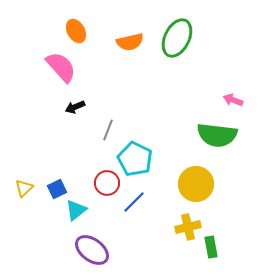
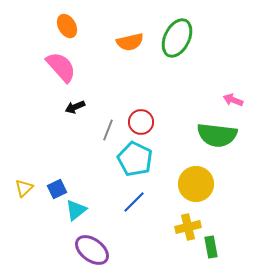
orange ellipse: moved 9 px left, 5 px up
red circle: moved 34 px right, 61 px up
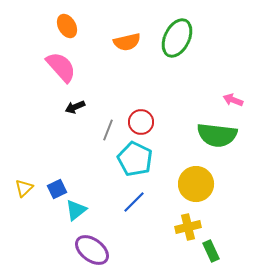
orange semicircle: moved 3 px left
green rectangle: moved 4 px down; rotated 15 degrees counterclockwise
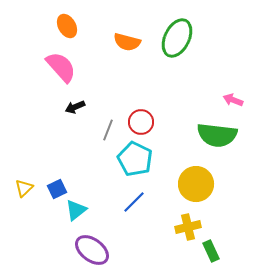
orange semicircle: rotated 28 degrees clockwise
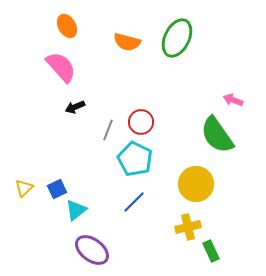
green semicircle: rotated 48 degrees clockwise
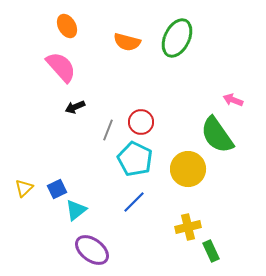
yellow circle: moved 8 px left, 15 px up
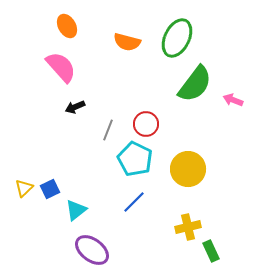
red circle: moved 5 px right, 2 px down
green semicircle: moved 22 px left, 51 px up; rotated 108 degrees counterclockwise
blue square: moved 7 px left
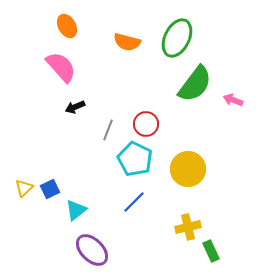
purple ellipse: rotated 8 degrees clockwise
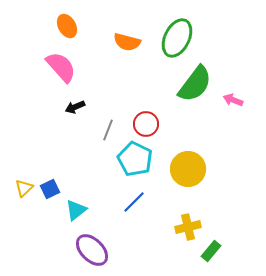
green rectangle: rotated 65 degrees clockwise
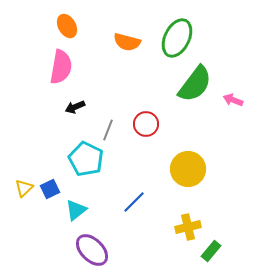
pink semicircle: rotated 52 degrees clockwise
cyan pentagon: moved 49 px left
